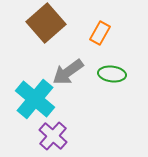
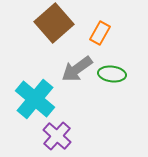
brown square: moved 8 px right
gray arrow: moved 9 px right, 3 px up
purple cross: moved 4 px right
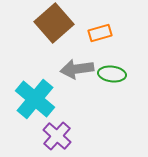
orange rectangle: rotated 45 degrees clockwise
gray arrow: rotated 28 degrees clockwise
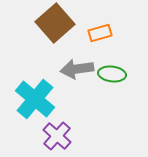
brown square: moved 1 px right
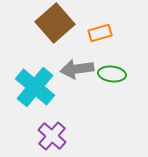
cyan cross: moved 12 px up
purple cross: moved 5 px left
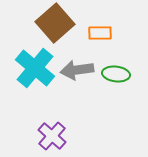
orange rectangle: rotated 15 degrees clockwise
gray arrow: moved 1 px down
green ellipse: moved 4 px right
cyan cross: moved 19 px up
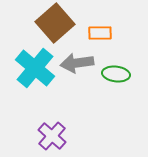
gray arrow: moved 7 px up
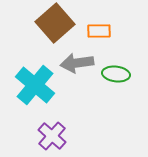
orange rectangle: moved 1 px left, 2 px up
cyan cross: moved 17 px down
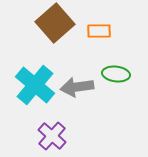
gray arrow: moved 24 px down
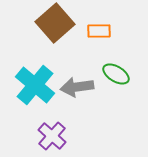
green ellipse: rotated 24 degrees clockwise
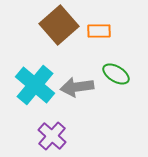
brown square: moved 4 px right, 2 px down
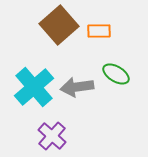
cyan cross: moved 1 px left, 2 px down; rotated 9 degrees clockwise
